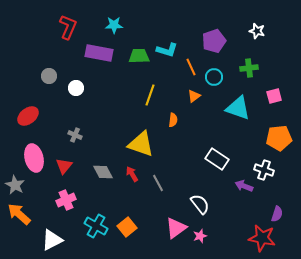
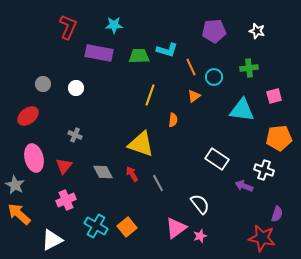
purple pentagon: moved 10 px up; rotated 15 degrees clockwise
gray circle: moved 6 px left, 8 px down
cyan triangle: moved 4 px right, 2 px down; rotated 12 degrees counterclockwise
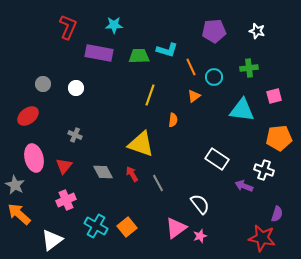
white triangle: rotated 10 degrees counterclockwise
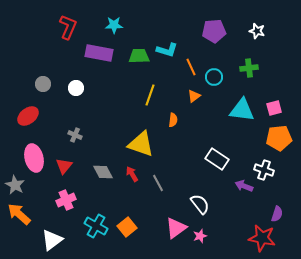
pink square: moved 12 px down
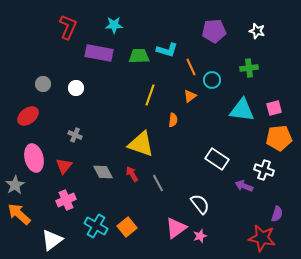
cyan circle: moved 2 px left, 3 px down
orange triangle: moved 4 px left
gray star: rotated 12 degrees clockwise
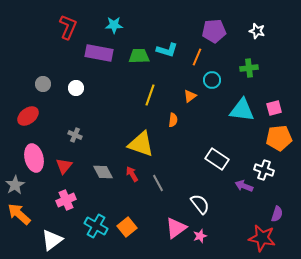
orange line: moved 6 px right, 10 px up; rotated 48 degrees clockwise
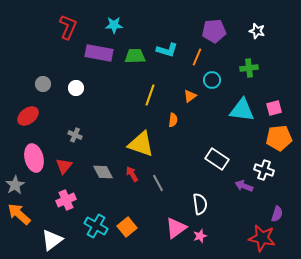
green trapezoid: moved 4 px left
white semicircle: rotated 30 degrees clockwise
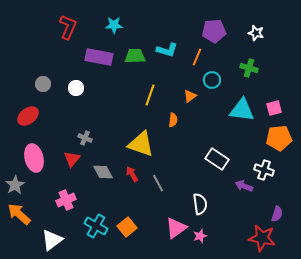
white star: moved 1 px left, 2 px down
purple rectangle: moved 4 px down
green cross: rotated 24 degrees clockwise
gray cross: moved 10 px right, 3 px down
red triangle: moved 8 px right, 7 px up
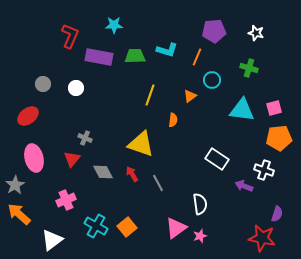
red L-shape: moved 2 px right, 9 px down
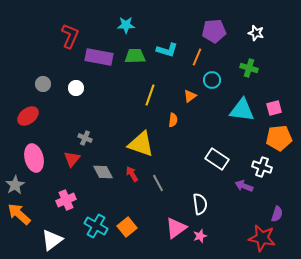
cyan star: moved 12 px right
white cross: moved 2 px left, 3 px up
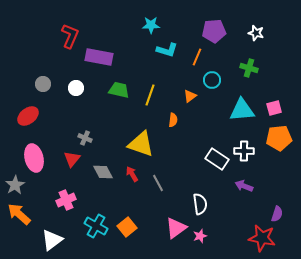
cyan star: moved 25 px right
green trapezoid: moved 16 px left, 34 px down; rotated 15 degrees clockwise
cyan triangle: rotated 12 degrees counterclockwise
white cross: moved 18 px left, 16 px up; rotated 18 degrees counterclockwise
